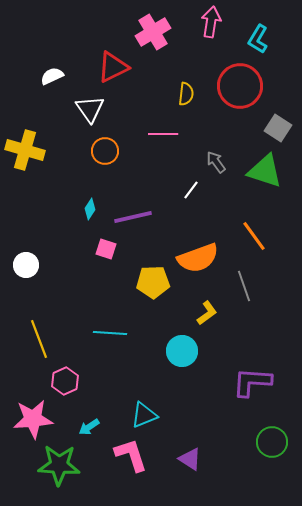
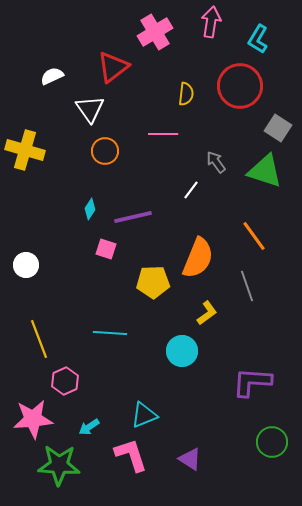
pink cross: moved 2 px right
red triangle: rotated 12 degrees counterclockwise
orange semicircle: rotated 48 degrees counterclockwise
gray line: moved 3 px right
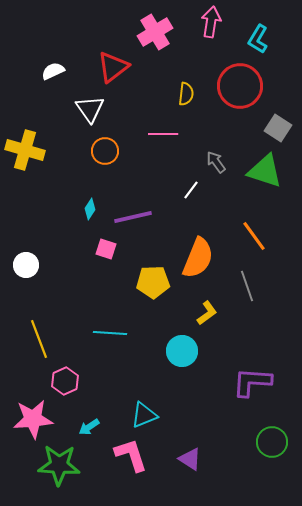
white semicircle: moved 1 px right, 5 px up
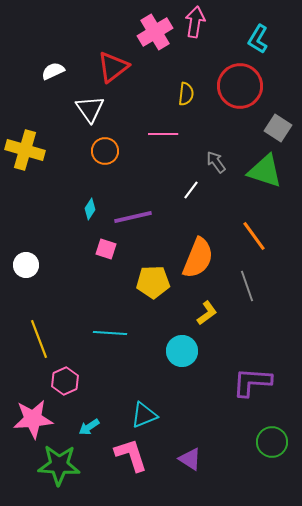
pink arrow: moved 16 px left
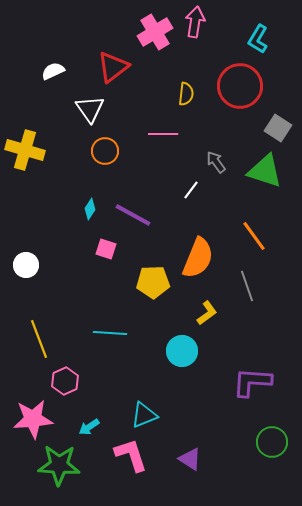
purple line: moved 2 px up; rotated 42 degrees clockwise
